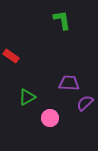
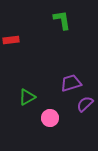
red rectangle: moved 16 px up; rotated 42 degrees counterclockwise
purple trapezoid: moved 2 px right; rotated 20 degrees counterclockwise
purple semicircle: moved 1 px down
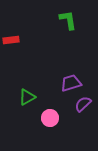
green L-shape: moved 6 px right
purple semicircle: moved 2 px left
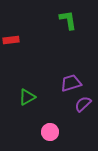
pink circle: moved 14 px down
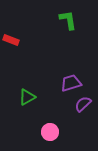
red rectangle: rotated 28 degrees clockwise
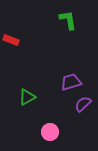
purple trapezoid: moved 1 px up
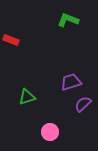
green L-shape: rotated 60 degrees counterclockwise
green triangle: rotated 12 degrees clockwise
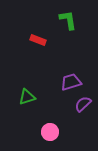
green L-shape: rotated 60 degrees clockwise
red rectangle: moved 27 px right
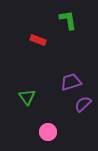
green triangle: rotated 48 degrees counterclockwise
pink circle: moved 2 px left
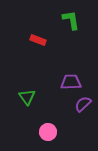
green L-shape: moved 3 px right
purple trapezoid: rotated 15 degrees clockwise
